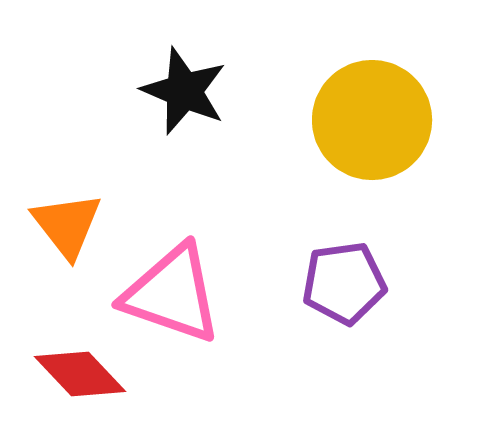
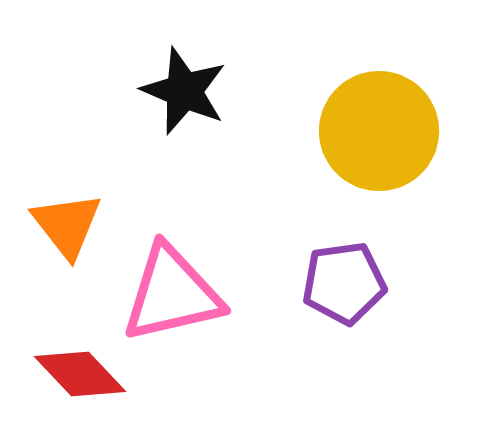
yellow circle: moved 7 px right, 11 px down
pink triangle: rotated 32 degrees counterclockwise
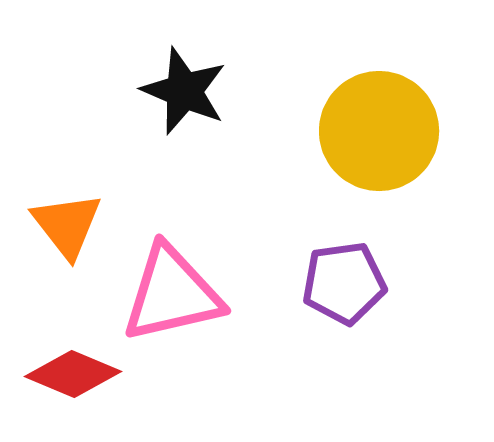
red diamond: moved 7 px left; rotated 24 degrees counterclockwise
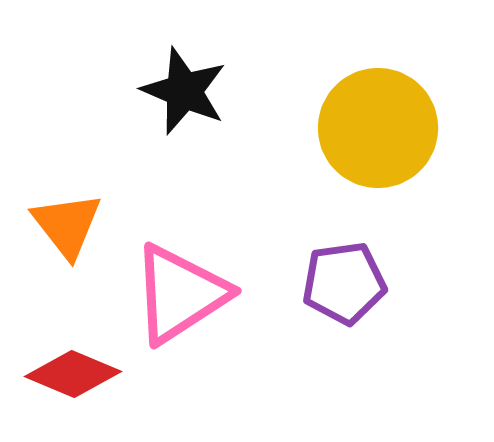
yellow circle: moved 1 px left, 3 px up
pink triangle: moved 8 px right; rotated 20 degrees counterclockwise
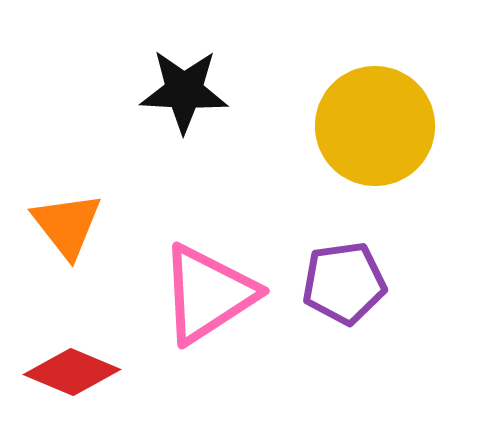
black star: rotated 20 degrees counterclockwise
yellow circle: moved 3 px left, 2 px up
pink triangle: moved 28 px right
red diamond: moved 1 px left, 2 px up
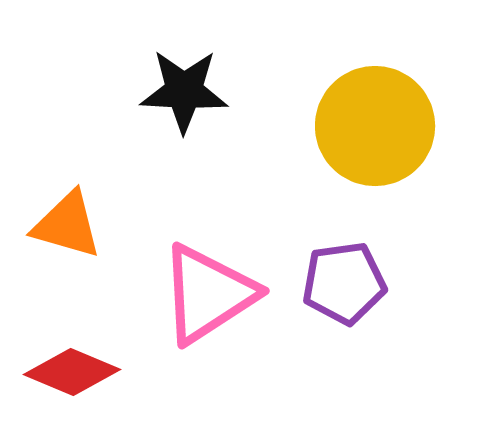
orange triangle: rotated 36 degrees counterclockwise
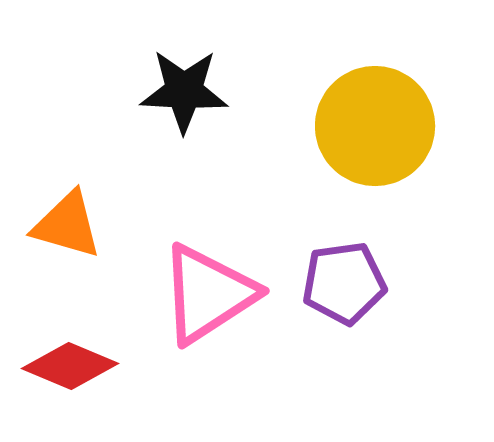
red diamond: moved 2 px left, 6 px up
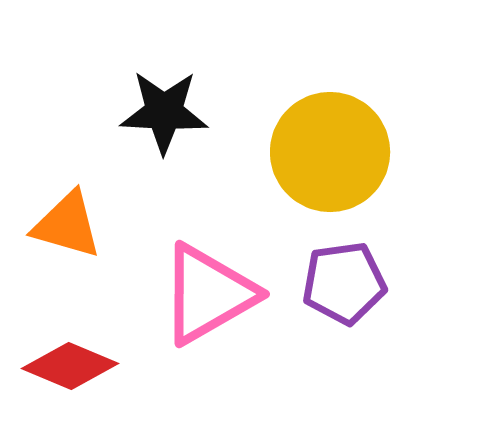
black star: moved 20 px left, 21 px down
yellow circle: moved 45 px left, 26 px down
pink triangle: rotated 3 degrees clockwise
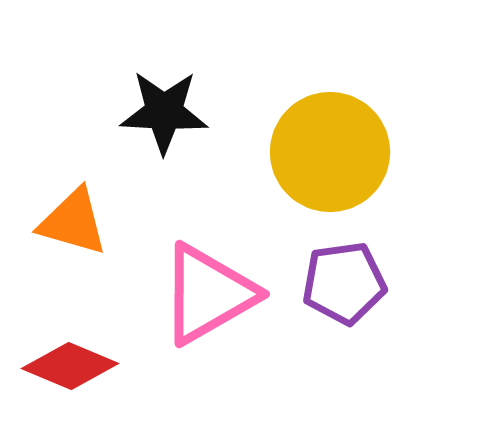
orange triangle: moved 6 px right, 3 px up
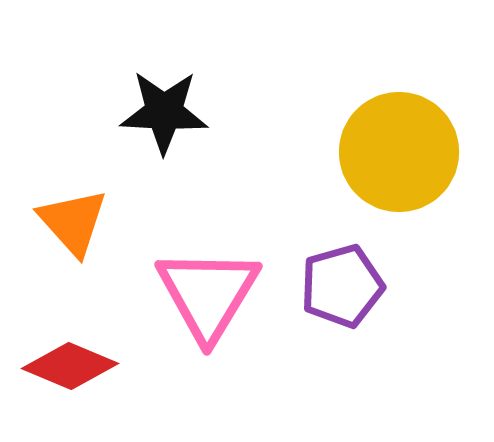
yellow circle: moved 69 px right
orange triangle: rotated 32 degrees clockwise
purple pentagon: moved 2 px left, 3 px down; rotated 8 degrees counterclockwise
pink triangle: rotated 29 degrees counterclockwise
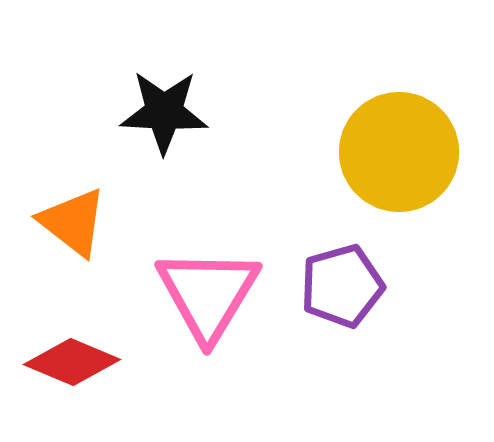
orange triangle: rotated 10 degrees counterclockwise
red diamond: moved 2 px right, 4 px up
